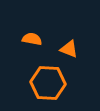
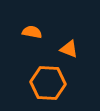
orange semicircle: moved 7 px up
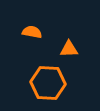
orange triangle: rotated 24 degrees counterclockwise
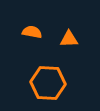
orange triangle: moved 10 px up
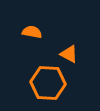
orange triangle: moved 15 px down; rotated 30 degrees clockwise
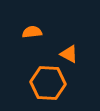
orange semicircle: rotated 18 degrees counterclockwise
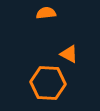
orange semicircle: moved 14 px right, 19 px up
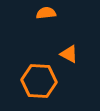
orange hexagon: moved 9 px left, 2 px up
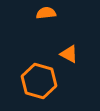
orange hexagon: rotated 12 degrees clockwise
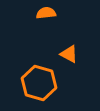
orange hexagon: moved 2 px down
